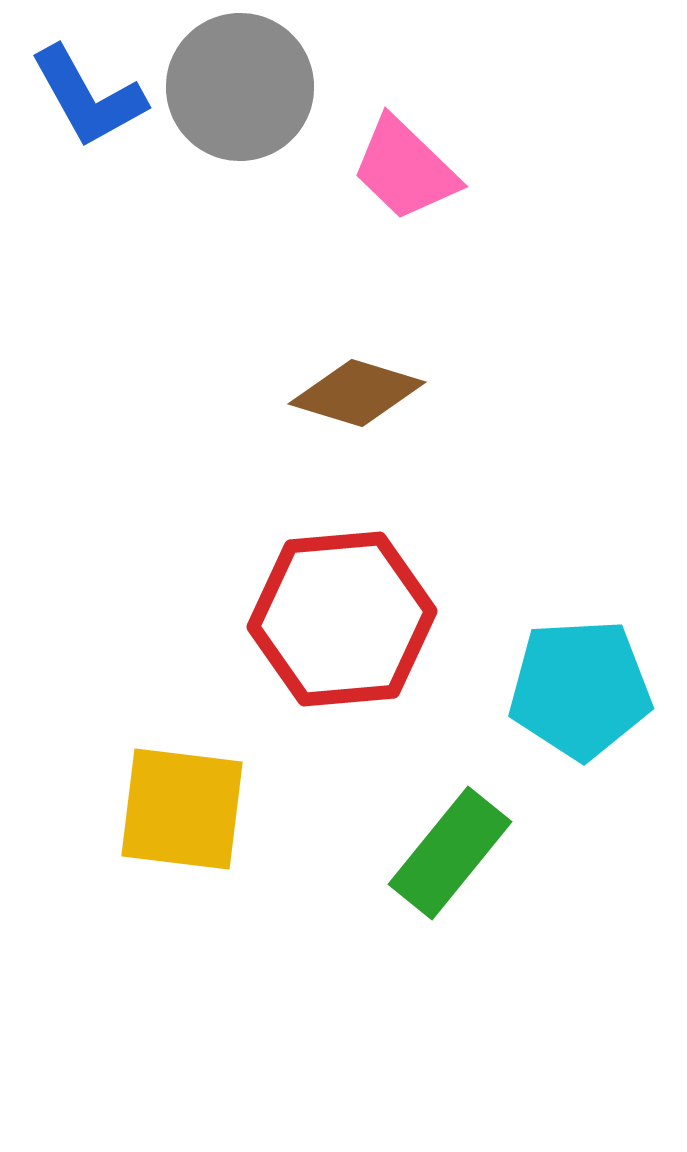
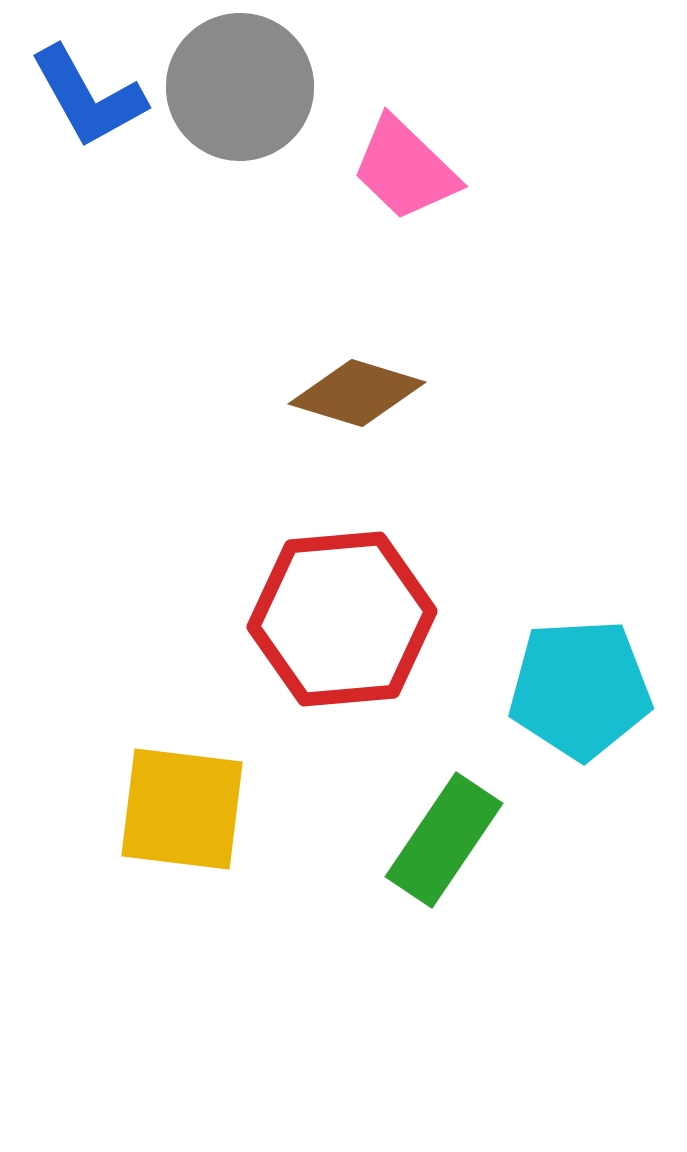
green rectangle: moved 6 px left, 13 px up; rotated 5 degrees counterclockwise
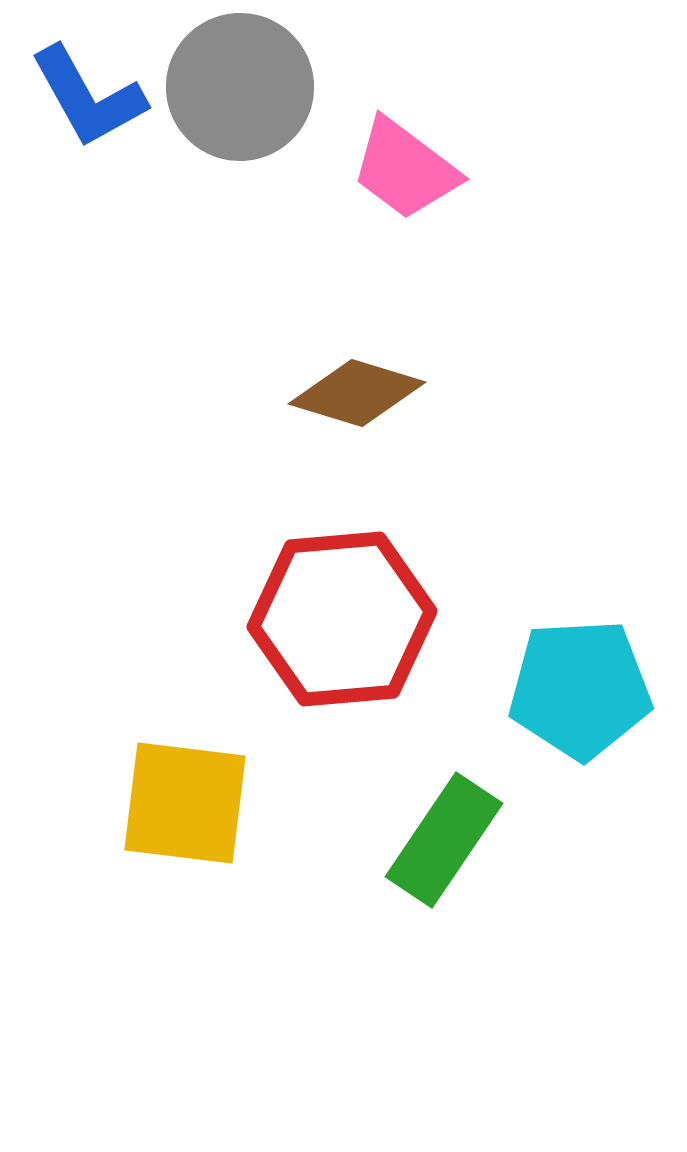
pink trapezoid: rotated 7 degrees counterclockwise
yellow square: moved 3 px right, 6 px up
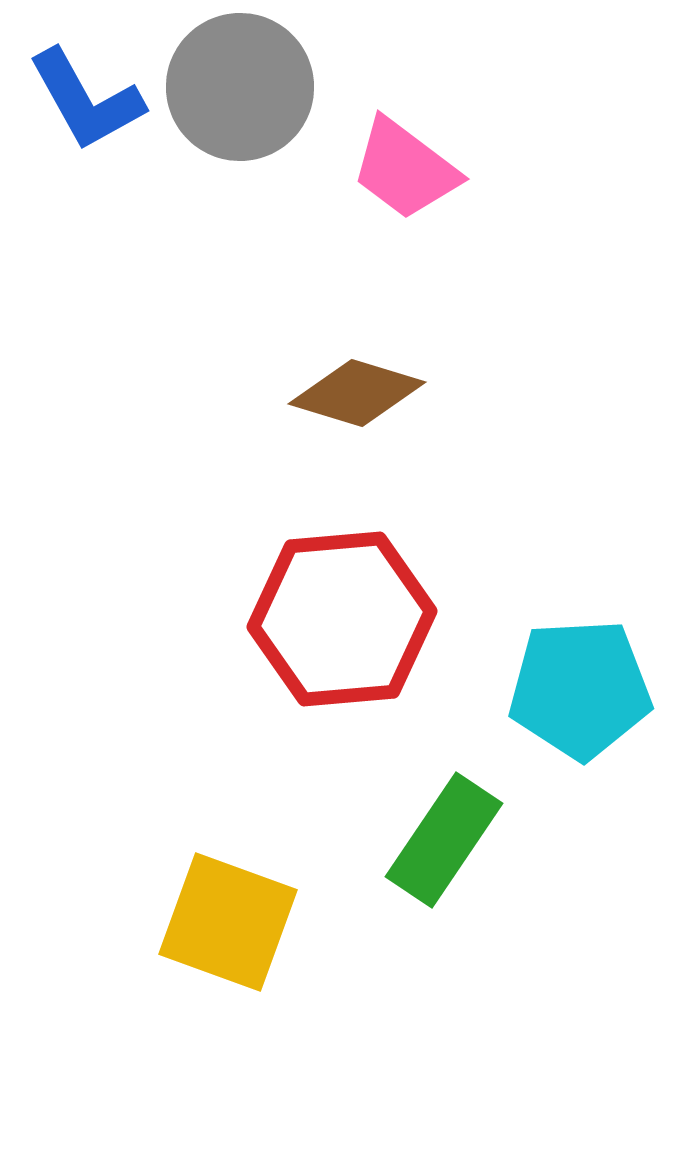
blue L-shape: moved 2 px left, 3 px down
yellow square: moved 43 px right, 119 px down; rotated 13 degrees clockwise
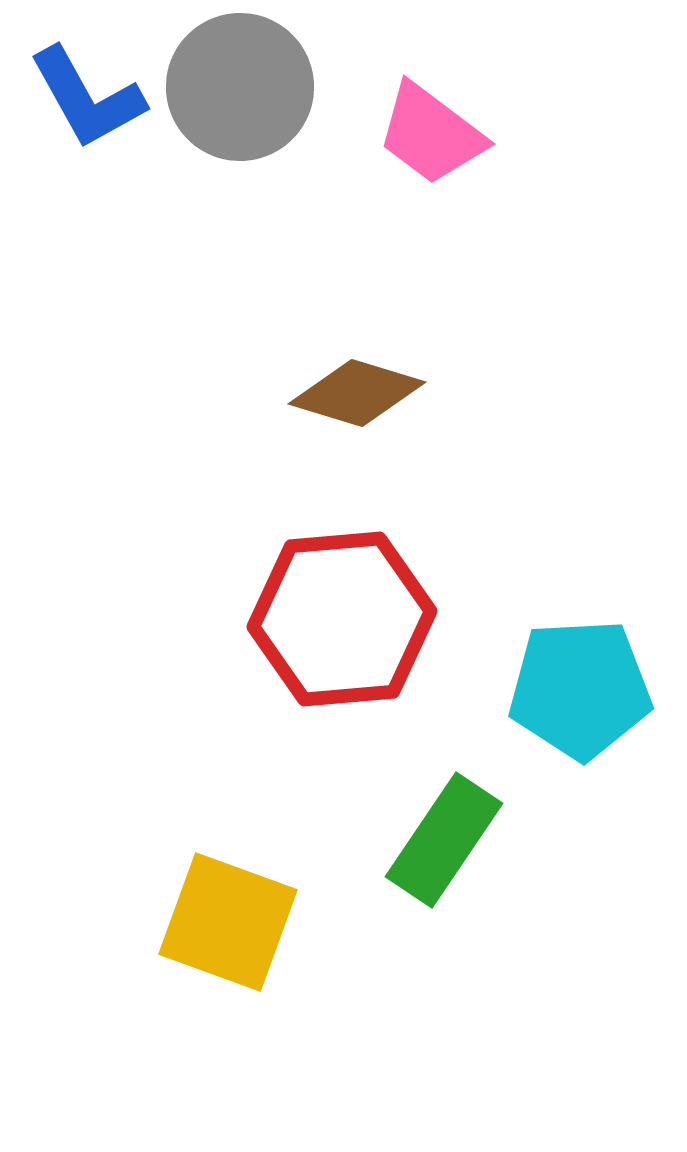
blue L-shape: moved 1 px right, 2 px up
pink trapezoid: moved 26 px right, 35 px up
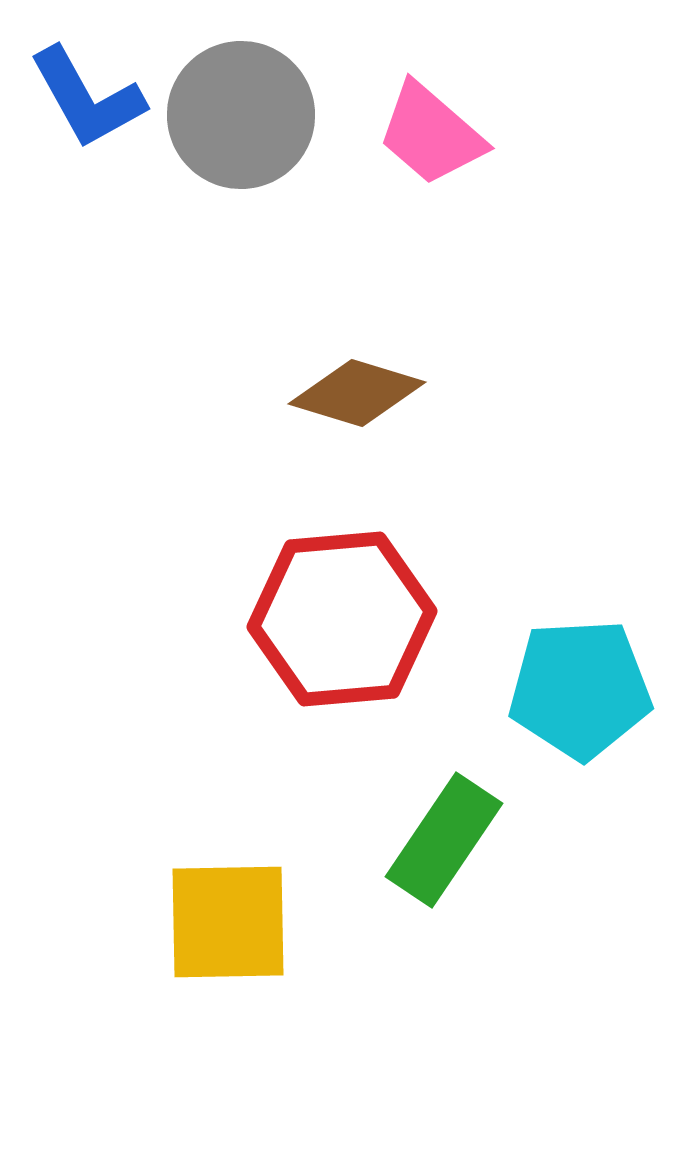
gray circle: moved 1 px right, 28 px down
pink trapezoid: rotated 4 degrees clockwise
yellow square: rotated 21 degrees counterclockwise
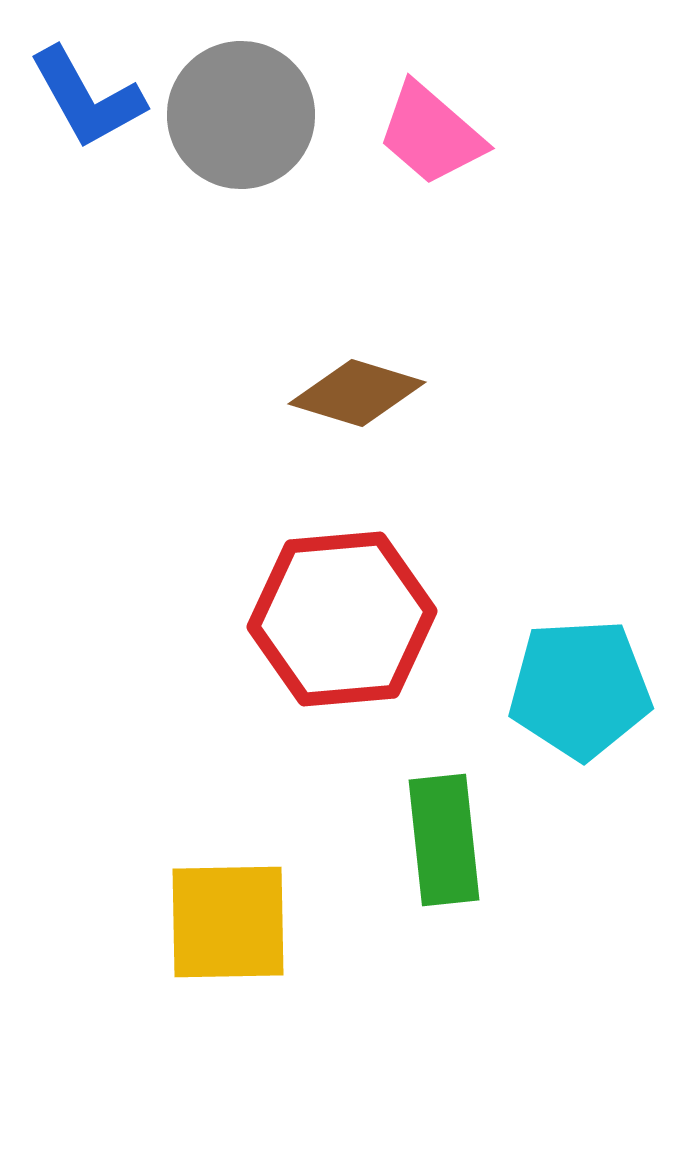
green rectangle: rotated 40 degrees counterclockwise
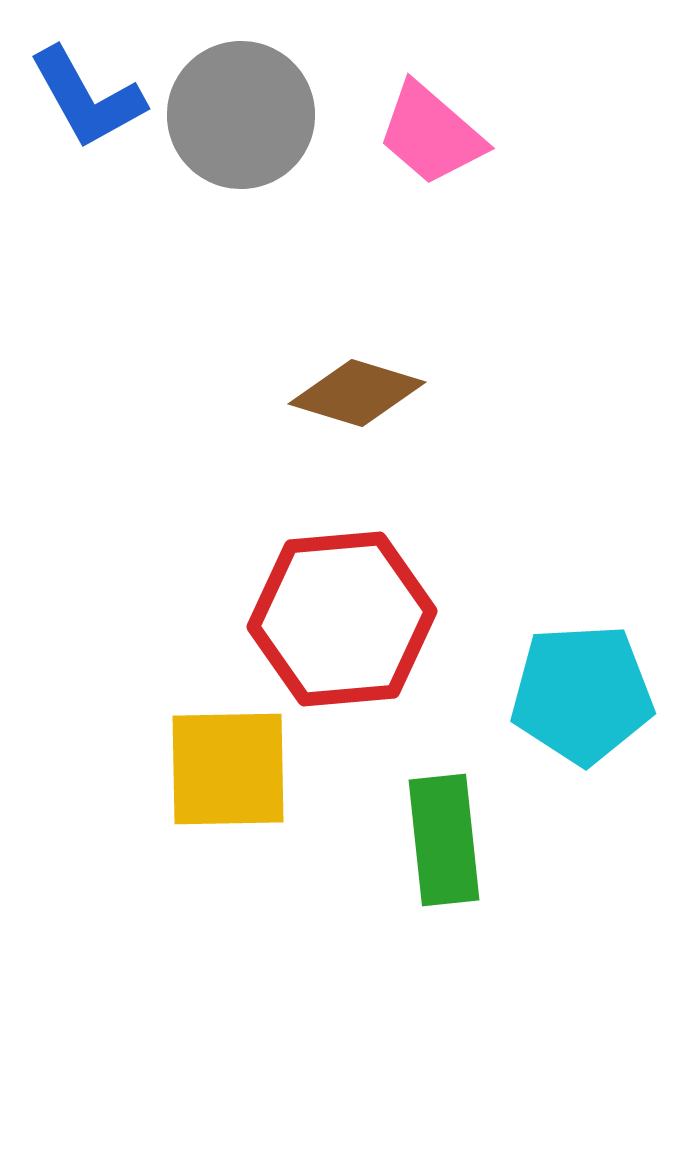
cyan pentagon: moved 2 px right, 5 px down
yellow square: moved 153 px up
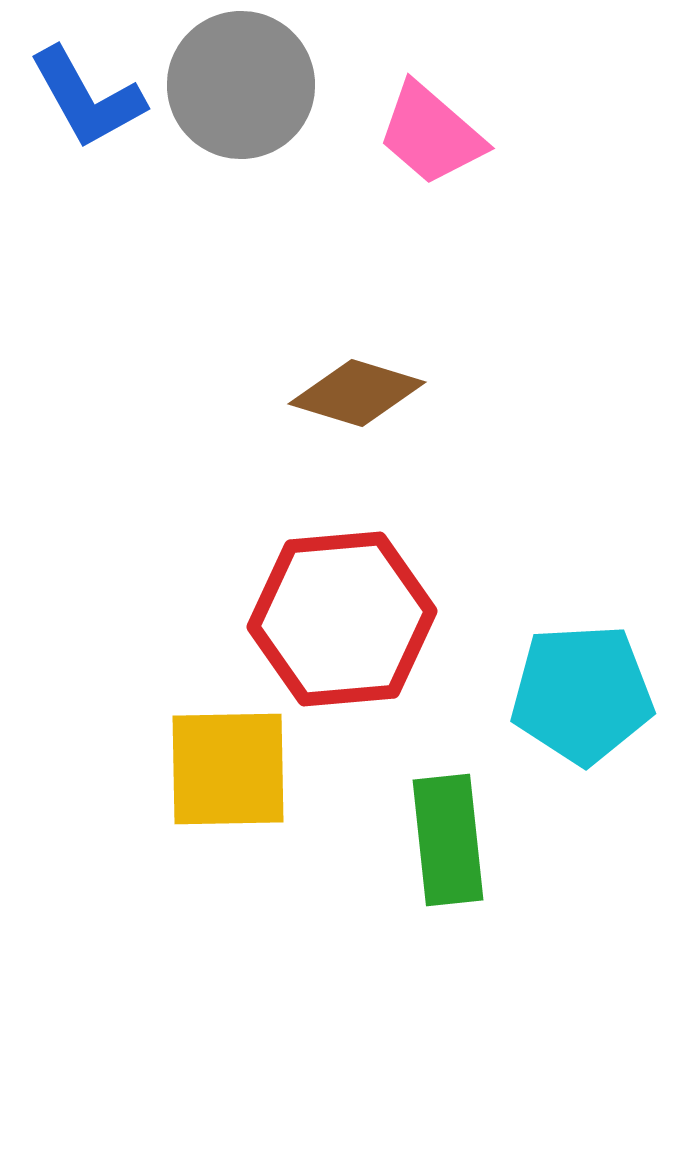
gray circle: moved 30 px up
green rectangle: moved 4 px right
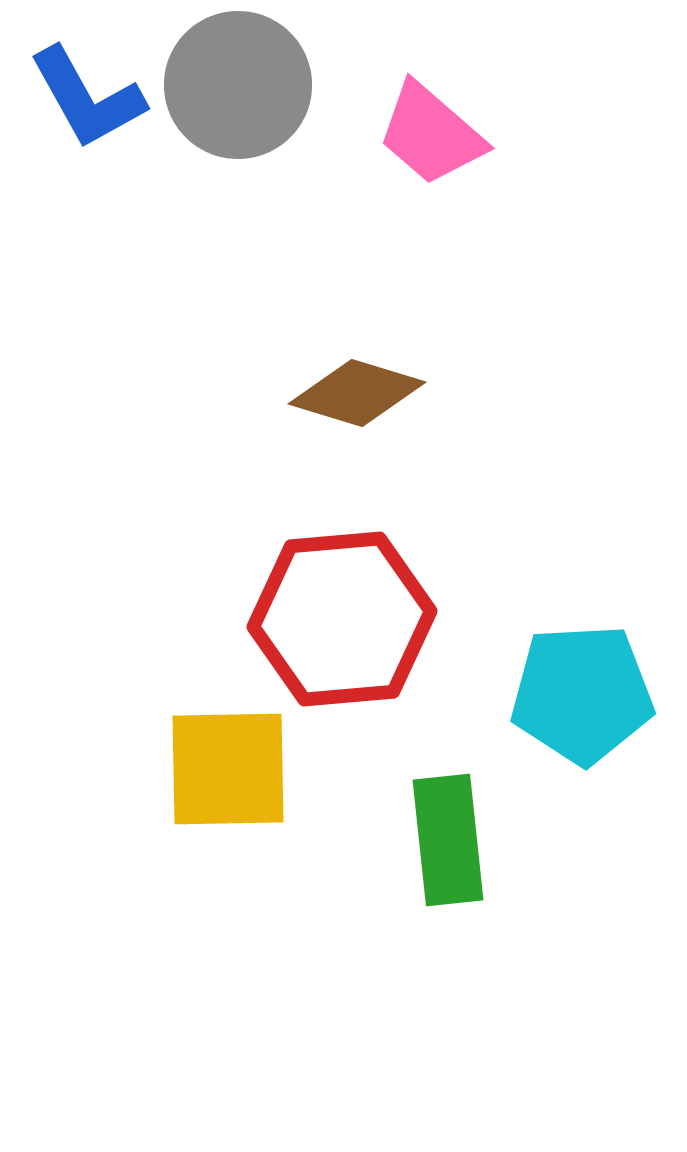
gray circle: moved 3 px left
